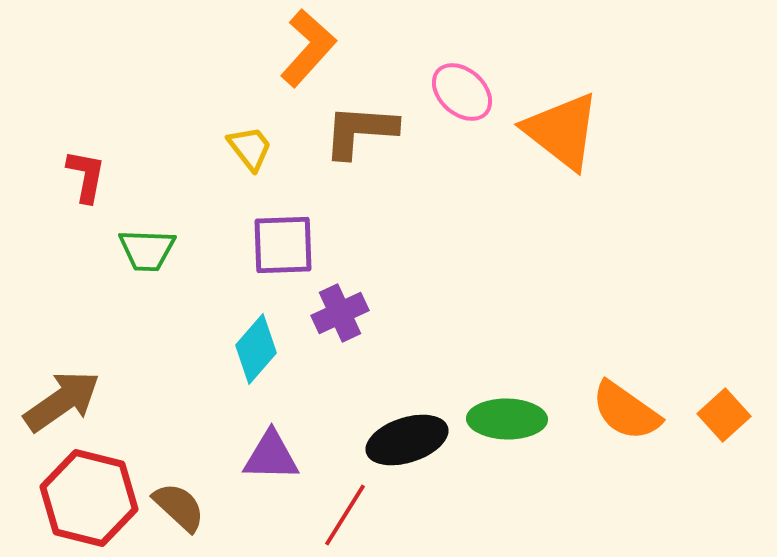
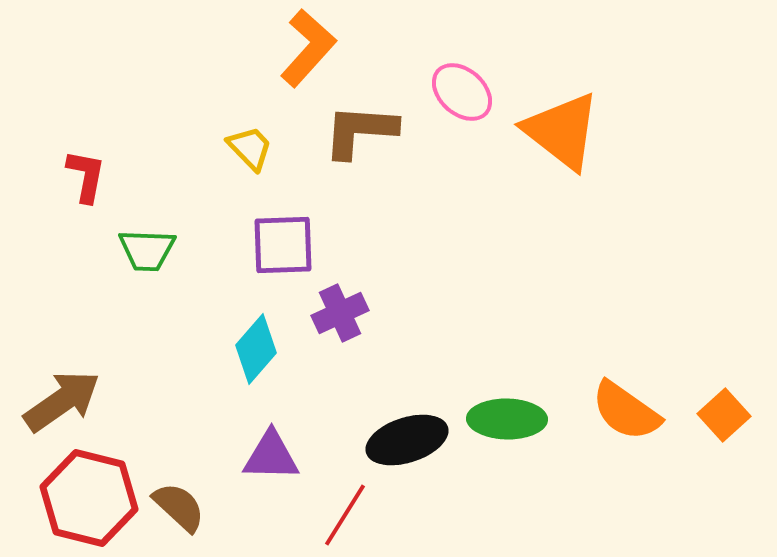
yellow trapezoid: rotated 6 degrees counterclockwise
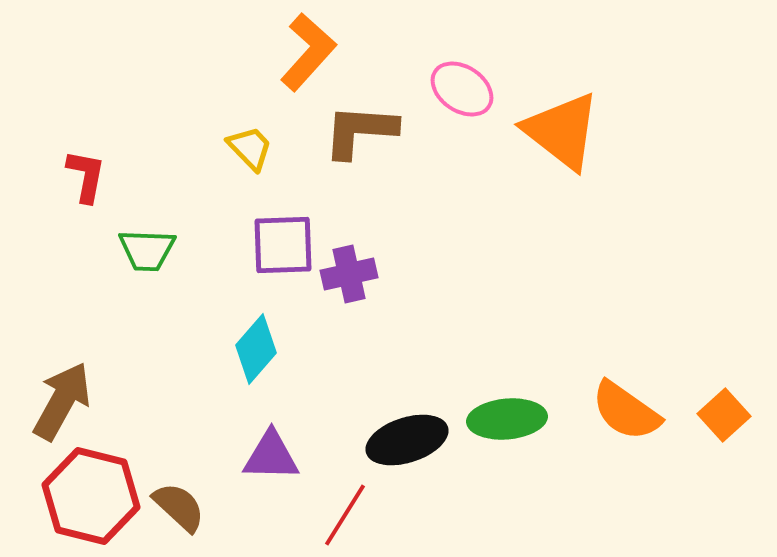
orange L-shape: moved 4 px down
pink ellipse: moved 3 px up; rotated 8 degrees counterclockwise
purple cross: moved 9 px right, 39 px up; rotated 12 degrees clockwise
brown arrow: rotated 26 degrees counterclockwise
green ellipse: rotated 6 degrees counterclockwise
red hexagon: moved 2 px right, 2 px up
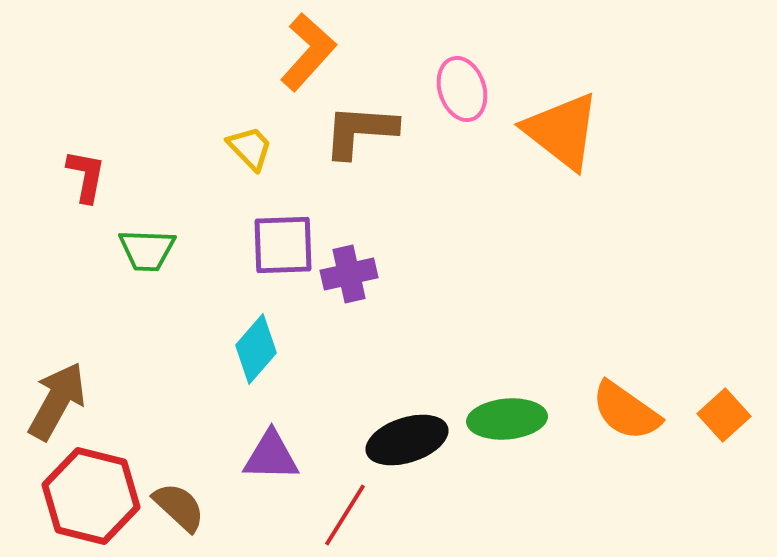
pink ellipse: rotated 38 degrees clockwise
brown arrow: moved 5 px left
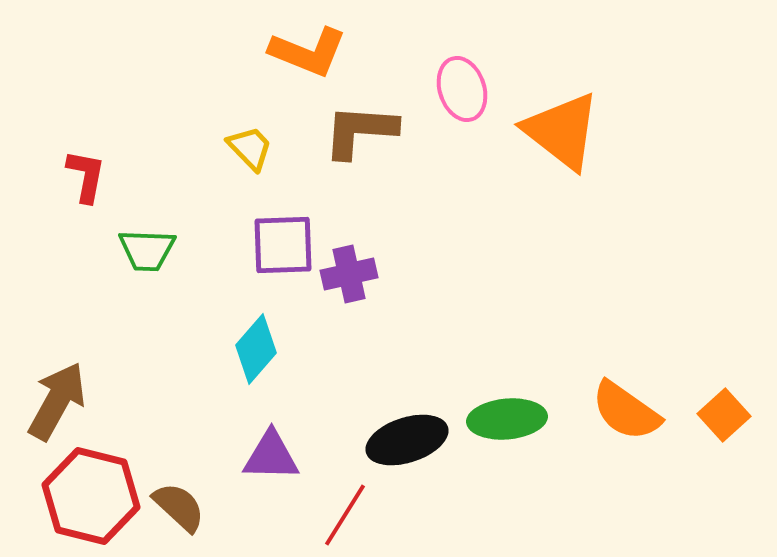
orange L-shape: rotated 70 degrees clockwise
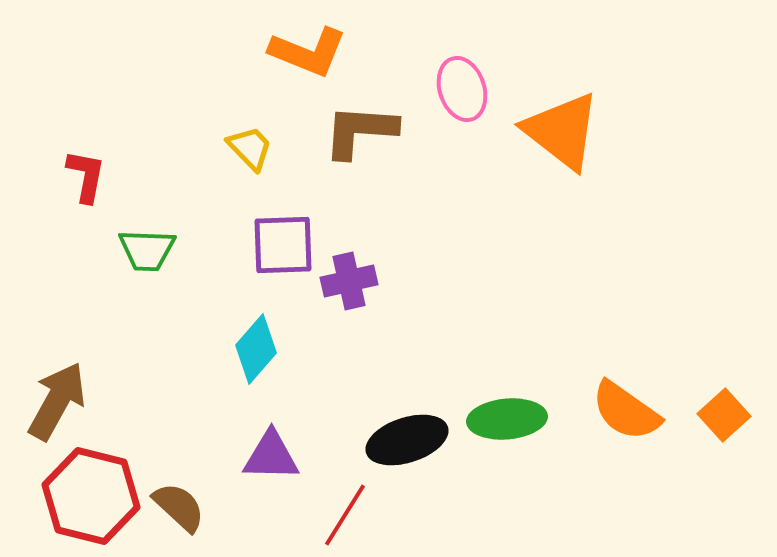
purple cross: moved 7 px down
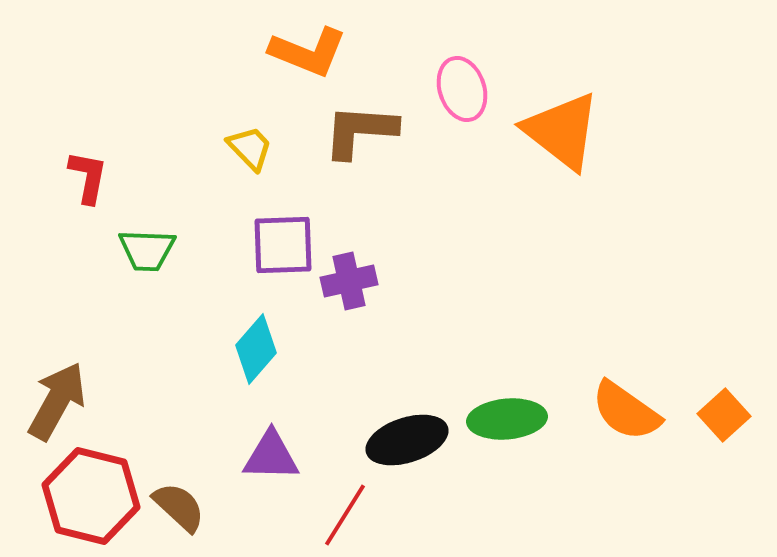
red L-shape: moved 2 px right, 1 px down
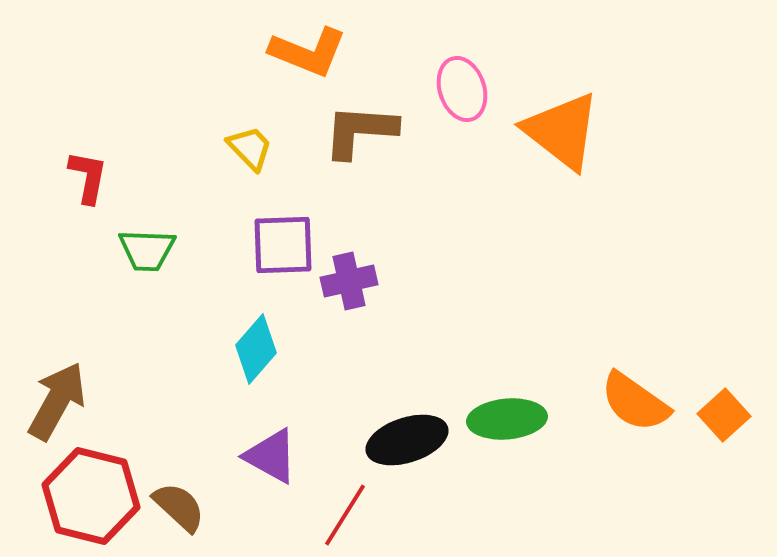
orange semicircle: moved 9 px right, 9 px up
purple triangle: rotated 28 degrees clockwise
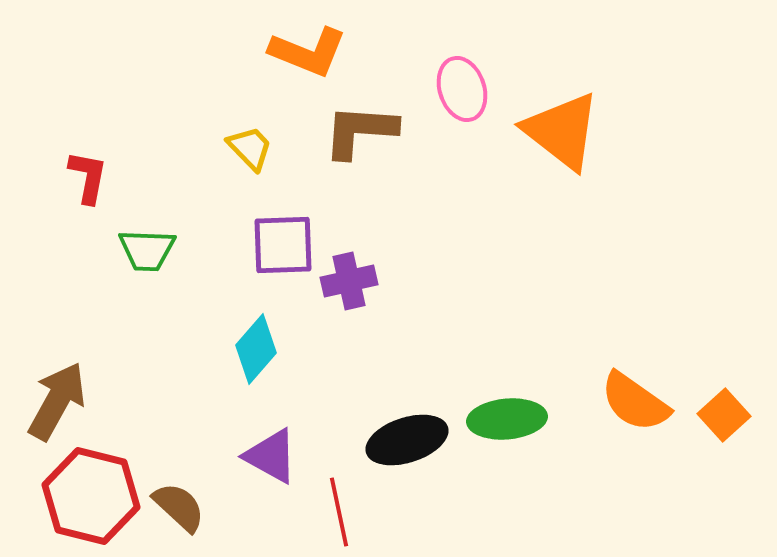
red line: moved 6 px left, 3 px up; rotated 44 degrees counterclockwise
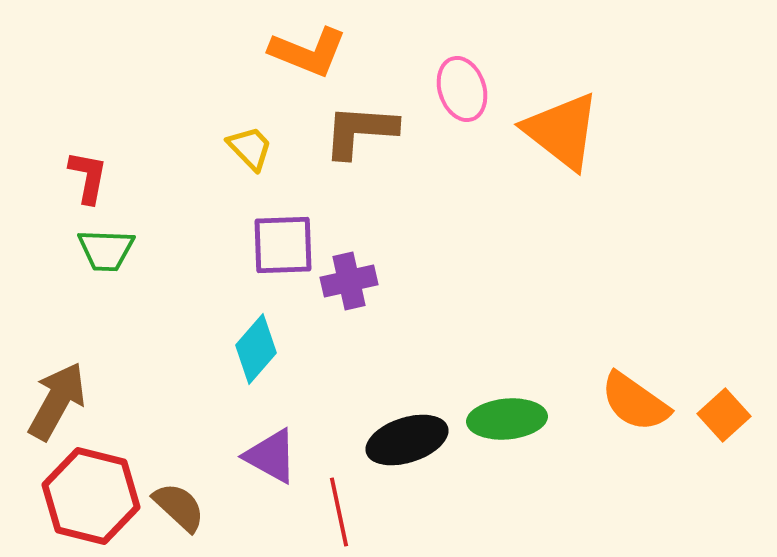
green trapezoid: moved 41 px left
